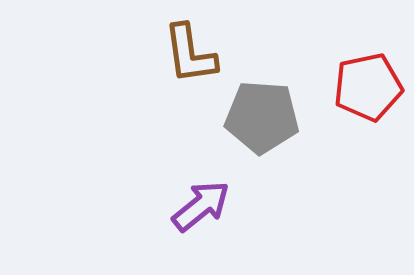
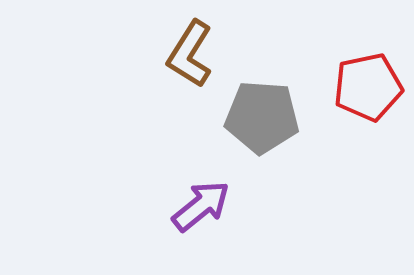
brown L-shape: rotated 40 degrees clockwise
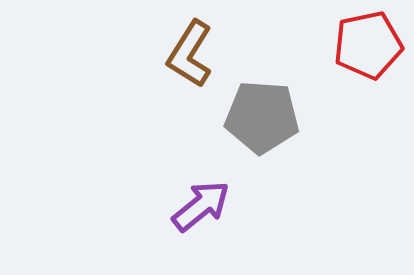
red pentagon: moved 42 px up
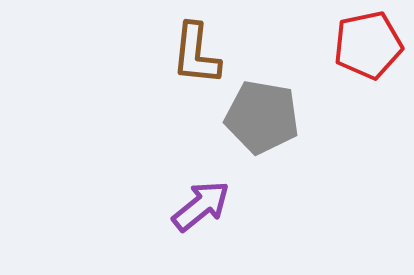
brown L-shape: moved 6 px right; rotated 26 degrees counterclockwise
gray pentagon: rotated 6 degrees clockwise
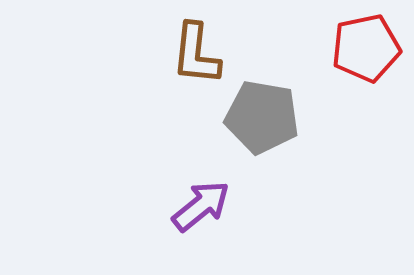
red pentagon: moved 2 px left, 3 px down
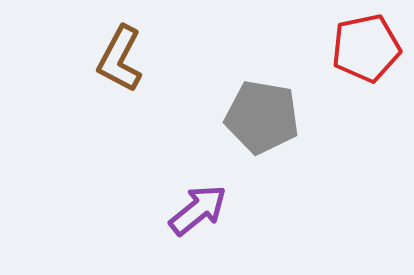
brown L-shape: moved 76 px left, 5 px down; rotated 22 degrees clockwise
purple arrow: moved 3 px left, 4 px down
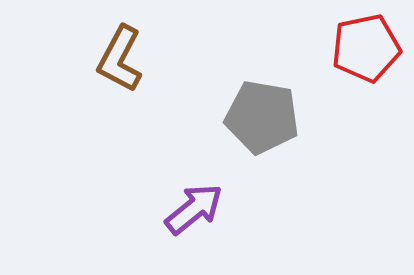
purple arrow: moved 4 px left, 1 px up
